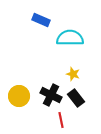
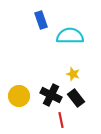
blue rectangle: rotated 48 degrees clockwise
cyan semicircle: moved 2 px up
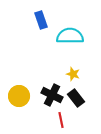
black cross: moved 1 px right
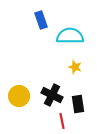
yellow star: moved 2 px right, 7 px up
black rectangle: moved 2 px right, 6 px down; rotated 30 degrees clockwise
red line: moved 1 px right, 1 px down
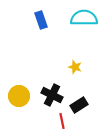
cyan semicircle: moved 14 px right, 18 px up
black rectangle: moved 1 px right, 1 px down; rotated 66 degrees clockwise
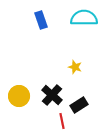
black cross: rotated 15 degrees clockwise
